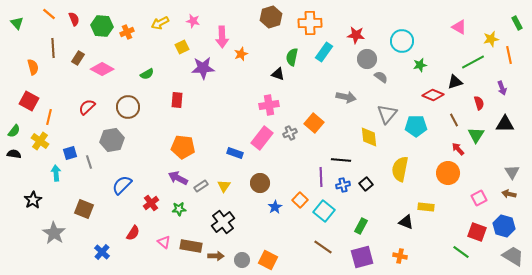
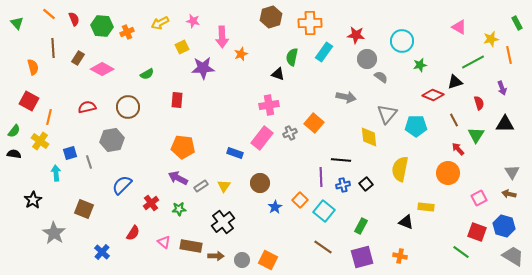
red semicircle at (87, 107): rotated 30 degrees clockwise
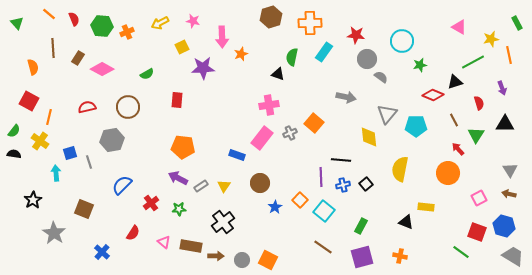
blue rectangle at (235, 153): moved 2 px right, 2 px down
gray triangle at (512, 172): moved 2 px left, 2 px up
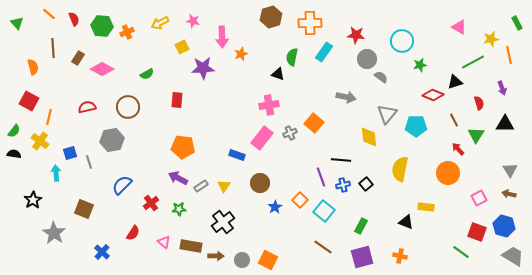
purple line at (321, 177): rotated 18 degrees counterclockwise
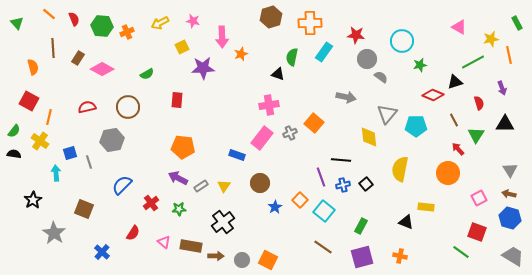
blue hexagon at (504, 226): moved 6 px right, 8 px up
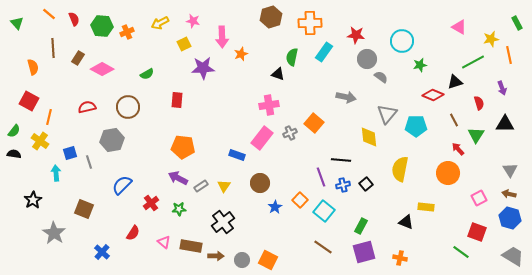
yellow square at (182, 47): moved 2 px right, 3 px up
orange cross at (400, 256): moved 2 px down
purple square at (362, 257): moved 2 px right, 5 px up
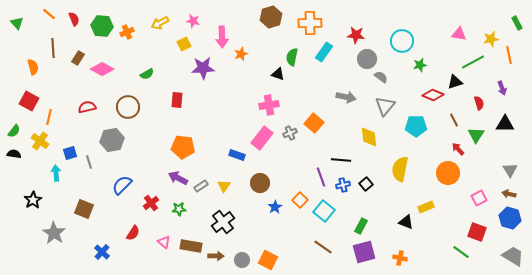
pink triangle at (459, 27): moved 7 px down; rotated 21 degrees counterclockwise
gray triangle at (387, 114): moved 2 px left, 8 px up
yellow rectangle at (426, 207): rotated 28 degrees counterclockwise
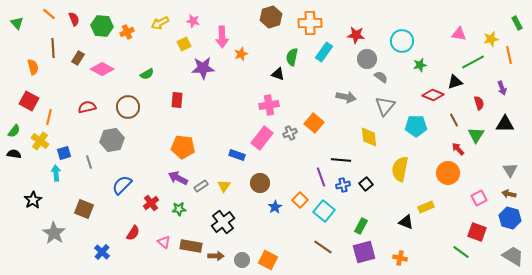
blue square at (70, 153): moved 6 px left
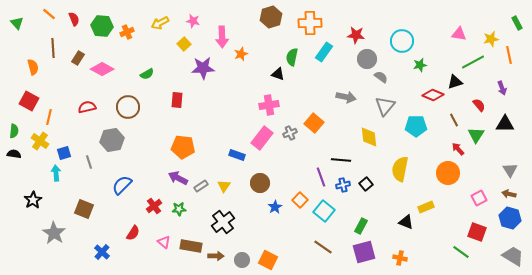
yellow square at (184, 44): rotated 16 degrees counterclockwise
red semicircle at (479, 103): moved 2 px down; rotated 24 degrees counterclockwise
green semicircle at (14, 131): rotated 32 degrees counterclockwise
red cross at (151, 203): moved 3 px right, 3 px down
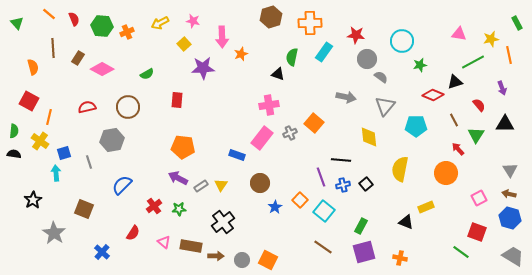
orange circle at (448, 173): moved 2 px left
yellow triangle at (224, 186): moved 3 px left, 1 px up
